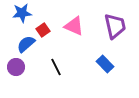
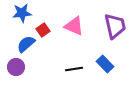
black line: moved 18 px right, 2 px down; rotated 72 degrees counterclockwise
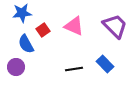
purple trapezoid: rotated 32 degrees counterclockwise
blue semicircle: rotated 78 degrees counterclockwise
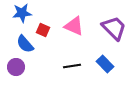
purple trapezoid: moved 1 px left, 2 px down
red square: rotated 32 degrees counterclockwise
blue semicircle: moved 1 px left; rotated 12 degrees counterclockwise
black line: moved 2 px left, 3 px up
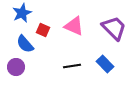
blue star: rotated 18 degrees counterclockwise
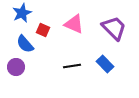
pink triangle: moved 2 px up
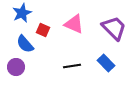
blue rectangle: moved 1 px right, 1 px up
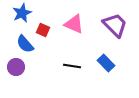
purple trapezoid: moved 1 px right, 3 px up
black line: rotated 18 degrees clockwise
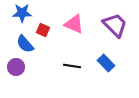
blue star: rotated 24 degrees clockwise
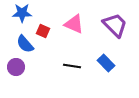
red square: moved 1 px down
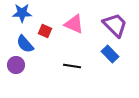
red square: moved 2 px right
blue rectangle: moved 4 px right, 9 px up
purple circle: moved 2 px up
